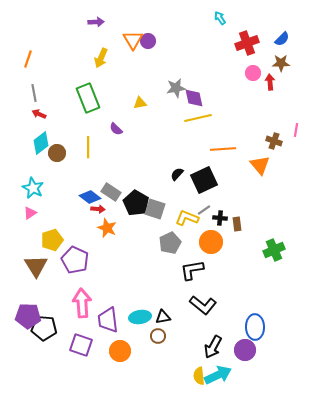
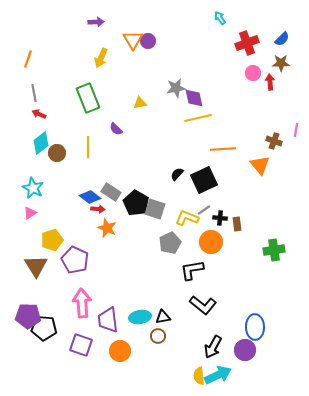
green cross at (274, 250): rotated 15 degrees clockwise
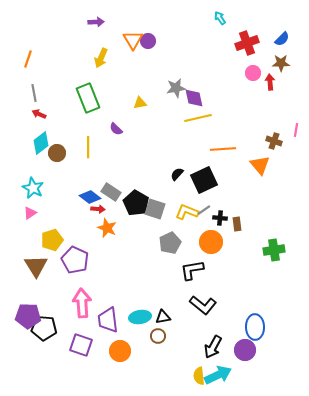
yellow L-shape at (187, 218): moved 6 px up
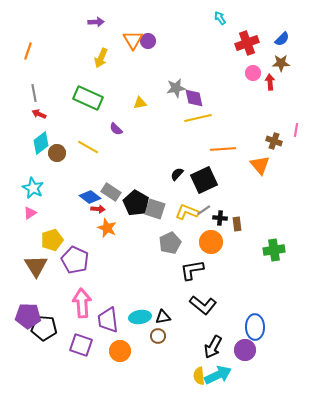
orange line at (28, 59): moved 8 px up
green rectangle at (88, 98): rotated 44 degrees counterclockwise
yellow line at (88, 147): rotated 60 degrees counterclockwise
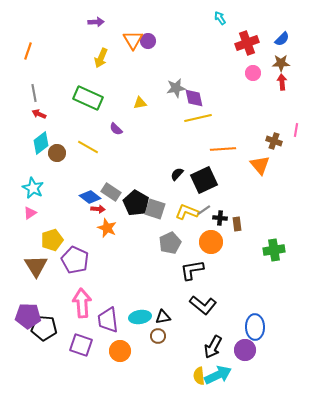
red arrow at (270, 82): moved 12 px right
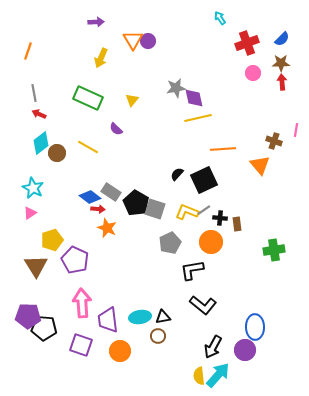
yellow triangle at (140, 103): moved 8 px left, 3 px up; rotated 40 degrees counterclockwise
cyan arrow at (218, 375): rotated 24 degrees counterclockwise
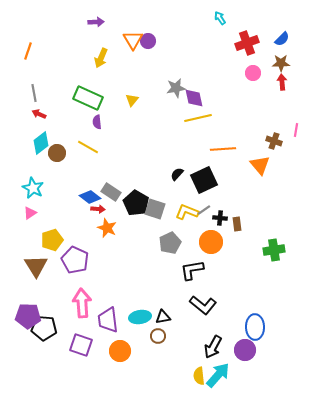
purple semicircle at (116, 129): moved 19 px left, 7 px up; rotated 40 degrees clockwise
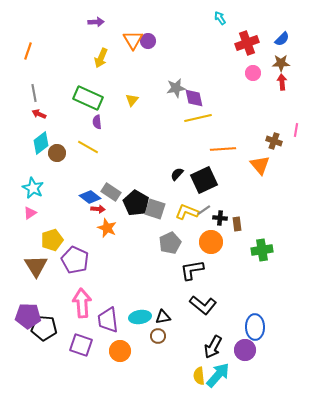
green cross at (274, 250): moved 12 px left
